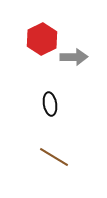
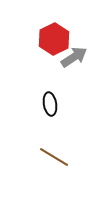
red hexagon: moved 12 px right
gray arrow: rotated 32 degrees counterclockwise
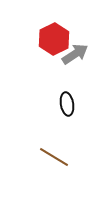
gray arrow: moved 1 px right, 3 px up
black ellipse: moved 17 px right
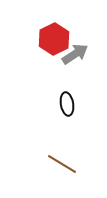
brown line: moved 8 px right, 7 px down
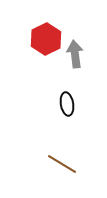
red hexagon: moved 8 px left
gray arrow: rotated 64 degrees counterclockwise
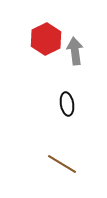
gray arrow: moved 3 px up
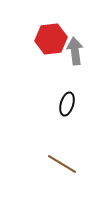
red hexagon: moved 5 px right; rotated 20 degrees clockwise
black ellipse: rotated 25 degrees clockwise
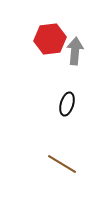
red hexagon: moved 1 px left
gray arrow: rotated 12 degrees clockwise
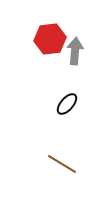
black ellipse: rotated 25 degrees clockwise
